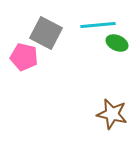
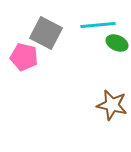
brown star: moved 9 px up
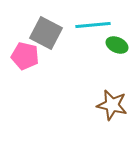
cyan line: moved 5 px left
green ellipse: moved 2 px down
pink pentagon: moved 1 px right, 1 px up
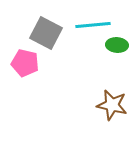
green ellipse: rotated 20 degrees counterclockwise
pink pentagon: moved 7 px down
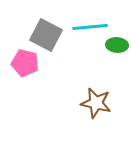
cyan line: moved 3 px left, 2 px down
gray square: moved 2 px down
brown star: moved 16 px left, 2 px up
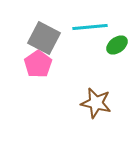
gray square: moved 2 px left, 3 px down
green ellipse: rotated 40 degrees counterclockwise
pink pentagon: moved 13 px right, 1 px down; rotated 24 degrees clockwise
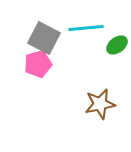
cyan line: moved 4 px left, 1 px down
pink pentagon: rotated 20 degrees clockwise
brown star: moved 4 px right, 1 px down; rotated 24 degrees counterclockwise
